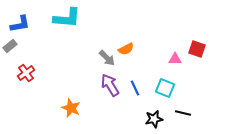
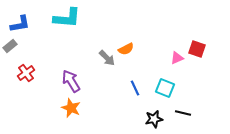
pink triangle: moved 2 px right, 1 px up; rotated 24 degrees counterclockwise
purple arrow: moved 39 px left, 4 px up
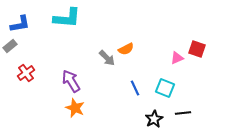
orange star: moved 4 px right
black line: rotated 21 degrees counterclockwise
black star: rotated 18 degrees counterclockwise
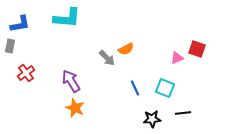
gray rectangle: rotated 40 degrees counterclockwise
black star: moved 2 px left; rotated 24 degrees clockwise
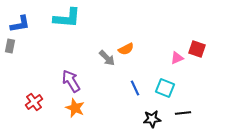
red cross: moved 8 px right, 29 px down
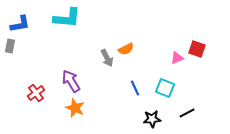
gray arrow: rotated 18 degrees clockwise
red cross: moved 2 px right, 9 px up
black line: moved 4 px right; rotated 21 degrees counterclockwise
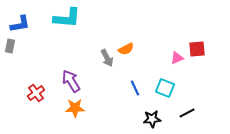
red square: rotated 24 degrees counterclockwise
orange star: rotated 24 degrees counterclockwise
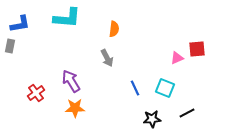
orange semicircle: moved 12 px left, 20 px up; rotated 56 degrees counterclockwise
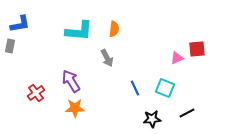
cyan L-shape: moved 12 px right, 13 px down
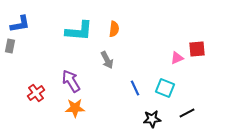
gray arrow: moved 2 px down
